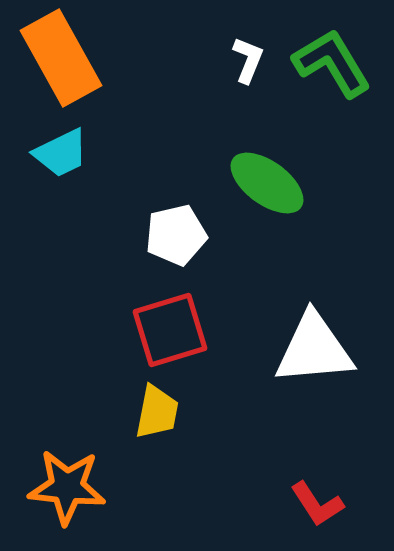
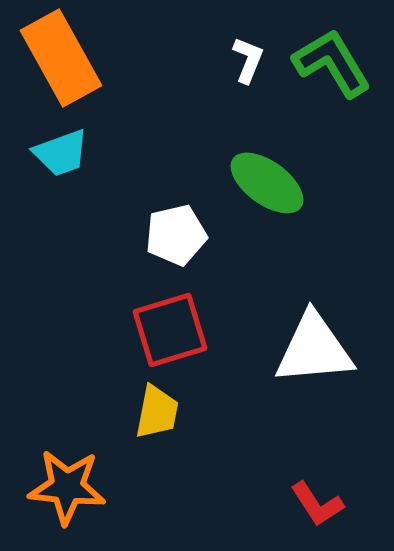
cyan trapezoid: rotated 6 degrees clockwise
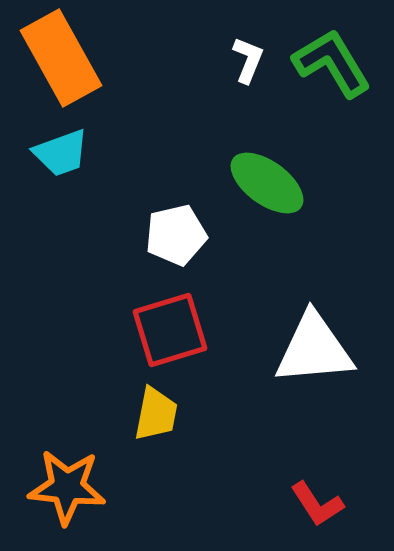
yellow trapezoid: moved 1 px left, 2 px down
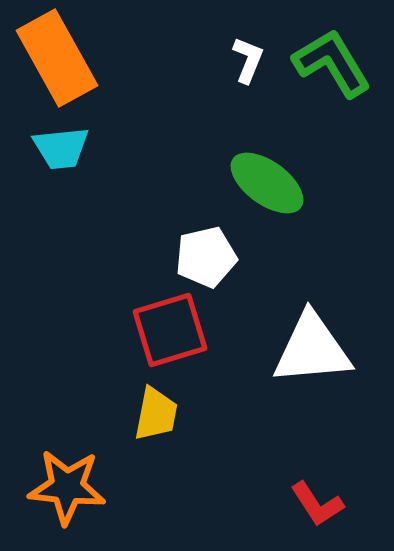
orange rectangle: moved 4 px left
cyan trapezoid: moved 5 px up; rotated 14 degrees clockwise
white pentagon: moved 30 px right, 22 px down
white triangle: moved 2 px left
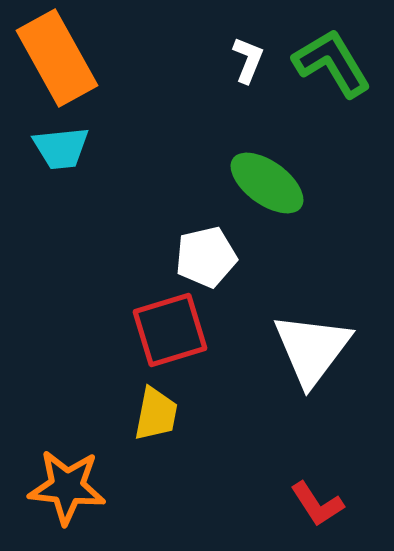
white triangle: rotated 48 degrees counterclockwise
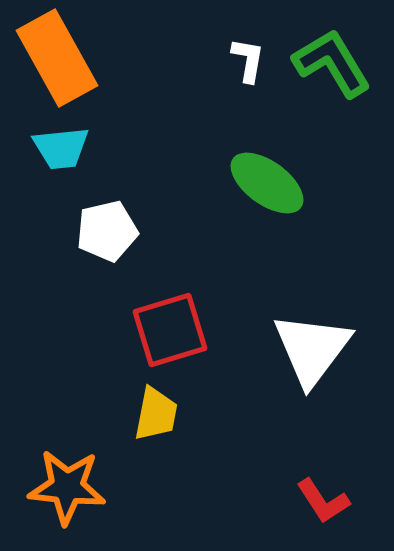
white L-shape: rotated 12 degrees counterclockwise
white pentagon: moved 99 px left, 26 px up
red L-shape: moved 6 px right, 3 px up
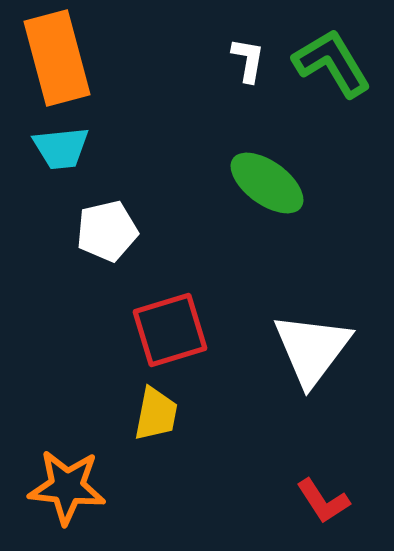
orange rectangle: rotated 14 degrees clockwise
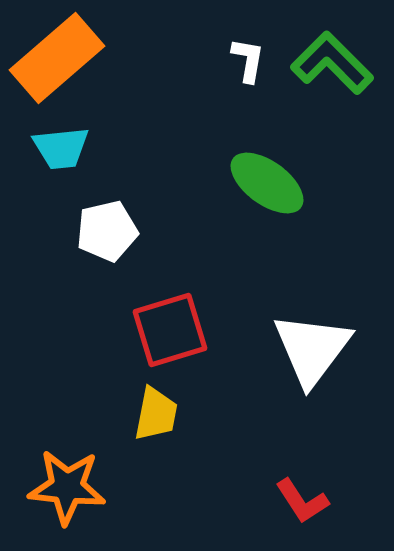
orange rectangle: rotated 64 degrees clockwise
green L-shape: rotated 14 degrees counterclockwise
red L-shape: moved 21 px left
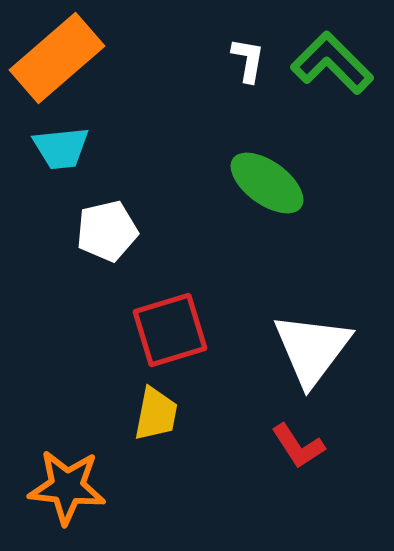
red L-shape: moved 4 px left, 55 px up
